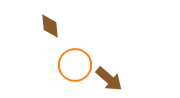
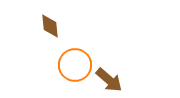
brown arrow: moved 1 px down
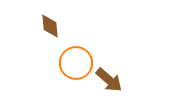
orange circle: moved 1 px right, 2 px up
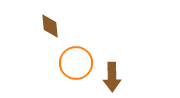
brown arrow: moved 3 px right, 3 px up; rotated 48 degrees clockwise
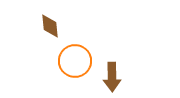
orange circle: moved 1 px left, 2 px up
